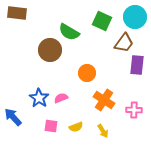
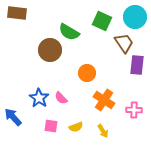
brown trapezoid: rotated 70 degrees counterclockwise
pink semicircle: rotated 112 degrees counterclockwise
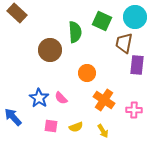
brown rectangle: rotated 36 degrees clockwise
green semicircle: moved 6 px right; rotated 125 degrees counterclockwise
brown trapezoid: rotated 135 degrees counterclockwise
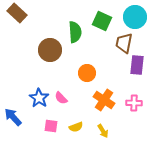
pink cross: moved 7 px up
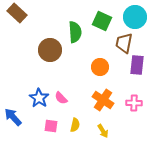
orange circle: moved 13 px right, 6 px up
orange cross: moved 1 px left
yellow semicircle: moved 1 px left, 2 px up; rotated 56 degrees counterclockwise
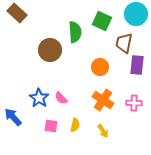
cyan circle: moved 1 px right, 3 px up
